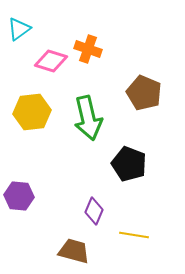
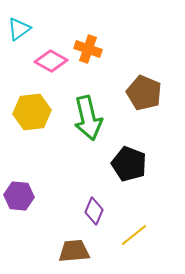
pink diamond: rotated 12 degrees clockwise
yellow line: rotated 48 degrees counterclockwise
brown trapezoid: rotated 20 degrees counterclockwise
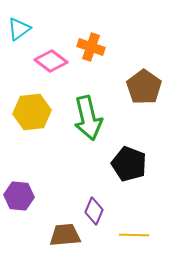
orange cross: moved 3 px right, 2 px up
pink diamond: rotated 8 degrees clockwise
brown pentagon: moved 6 px up; rotated 12 degrees clockwise
yellow line: rotated 40 degrees clockwise
brown trapezoid: moved 9 px left, 16 px up
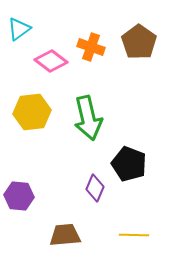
brown pentagon: moved 5 px left, 45 px up
purple diamond: moved 1 px right, 23 px up
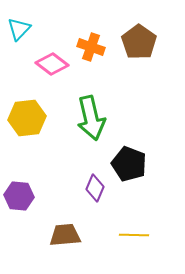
cyan triangle: rotated 10 degrees counterclockwise
pink diamond: moved 1 px right, 3 px down
yellow hexagon: moved 5 px left, 6 px down
green arrow: moved 3 px right
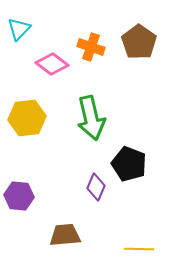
purple diamond: moved 1 px right, 1 px up
yellow line: moved 5 px right, 14 px down
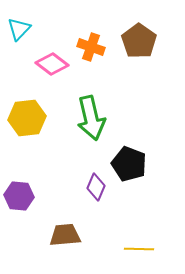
brown pentagon: moved 1 px up
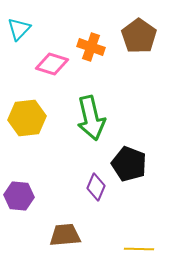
brown pentagon: moved 5 px up
pink diamond: rotated 20 degrees counterclockwise
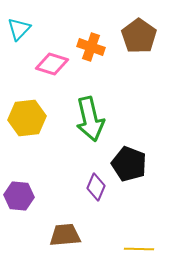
green arrow: moved 1 px left, 1 px down
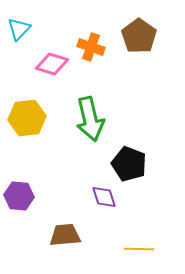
purple diamond: moved 8 px right, 10 px down; rotated 40 degrees counterclockwise
